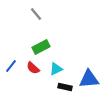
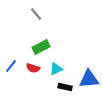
red semicircle: rotated 24 degrees counterclockwise
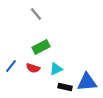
blue triangle: moved 2 px left, 3 px down
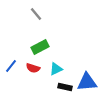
green rectangle: moved 1 px left
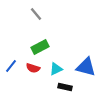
blue triangle: moved 1 px left, 15 px up; rotated 20 degrees clockwise
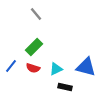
green rectangle: moved 6 px left; rotated 18 degrees counterclockwise
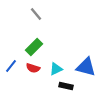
black rectangle: moved 1 px right, 1 px up
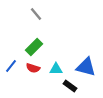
cyan triangle: rotated 24 degrees clockwise
black rectangle: moved 4 px right; rotated 24 degrees clockwise
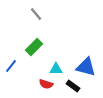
red semicircle: moved 13 px right, 16 px down
black rectangle: moved 3 px right
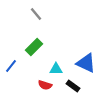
blue triangle: moved 4 px up; rotated 10 degrees clockwise
red semicircle: moved 1 px left, 1 px down
